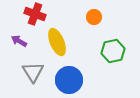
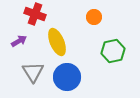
purple arrow: rotated 119 degrees clockwise
blue circle: moved 2 px left, 3 px up
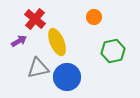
red cross: moved 5 px down; rotated 20 degrees clockwise
gray triangle: moved 5 px right, 4 px up; rotated 50 degrees clockwise
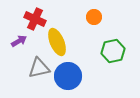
red cross: rotated 15 degrees counterclockwise
gray triangle: moved 1 px right
blue circle: moved 1 px right, 1 px up
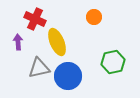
purple arrow: moved 1 px left, 1 px down; rotated 63 degrees counterclockwise
green hexagon: moved 11 px down
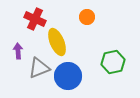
orange circle: moved 7 px left
purple arrow: moved 9 px down
gray triangle: rotated 10 degrees counterclockwise
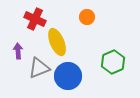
green hexagon: rotated 10 degrees counterclockwise
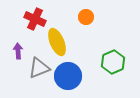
orange circle: moved 1 px left
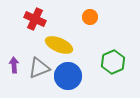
orange circle: moved 4 px right
yellow ellipse: moved 2 px right, 3 px down; rotated 44 degrees counterclockwise
purple arrow: moved 4 px left, 14 px down
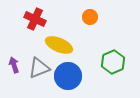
purple arrow: rotated 14 degrees counterclockwise
